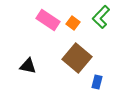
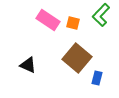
green L-shape: moved 2 px up
orange square: rotated 24 degrees counterclockwise
black triangle: moved 1 px up; rotated 12 degrees clockwise
blue rectangle: moved 4 px up
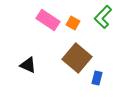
green L-shape: moved 2 px right, 2 px down
orange square: rotated 16 degrees clockwise
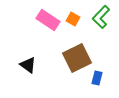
green L-shape: moved 2 px left
orange square: moved 4 px up
brown square: rotated 24 degrees clockwise
black triangle: rotated 12 degrees clockwise
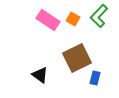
green L-shape: moved 2 px left, 1 px up
black triangle: moved 12 px right, 10 px down
blue rectangle: moved 2 px left
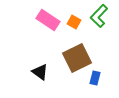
orange square: moved 1 px right, 3 px down
black triangle: moved 3 px up
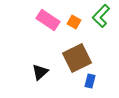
green L-shape: moved 2 px right
black triangle: rotated 42 degrees clockwise
blue rectangle: moved 5 px left, 3 px down
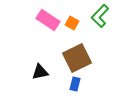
green L-shape: moved 1 px left
orange square: moved 2 px left, 1 px down
black triangle: rotated 30 degrees clockwise
blue rectangle: moved 15 px left, 3 px down
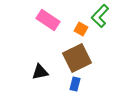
orange square: moved 9 px right, 6 px down
